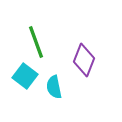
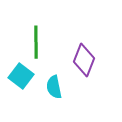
green line: rotated 20 degrees clockwise
cyan square: moved 4 px left
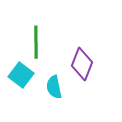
purple diamond: moved 2 px left, 4 px down
cyan square: moved 1 px up
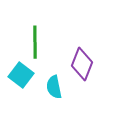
green line: moved 1 px left
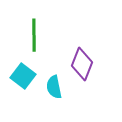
green line: moved 1 px left, 7 px up
cyan square: moved 2 px right, 1 px down
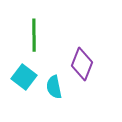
cyan square: moved 1 px right, 1 px down
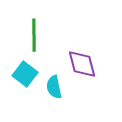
purple diamond: rotated 36 degrees counterclockwise
cyan square: moved 1 px right, 3 px up
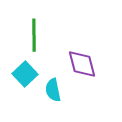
cyan square: rotated 10 degrees clockwise
cyan semicircle: moved 1 px left, 3 px down
